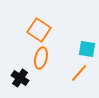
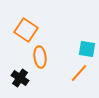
orange square: moved 13 px left
orange ellipse: moved 1 px left, 1 px up; rotated 20 degrees counterclockwise
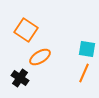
orange ellipse: rotated 65 degrees clockwise
orange line: moved 5 px right; rotated 18 degrees counterclockwise
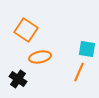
orange ellipse: rotated 20 degrees clockwise
orange line: moved 5 px left, 1 px up
black cross: moved 2 px left, 1 px down
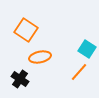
cyan square: rotated 24 degrees clockwise
orange line: rotated 18 degrees clockwise
black cross: moved 2 px right
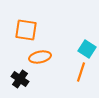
orange square: rotated 25 degrees counterclockwise
orange line: moved 2 px right; rotated 24 degrees counterclockwise
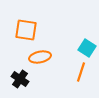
cyan square: moved 1 px up
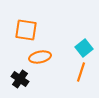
cyan square: moved 3 px left; rotated 18 degrees clockwise
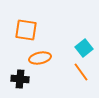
orange ellipse: moved 1 px down
orange line: rotated 54 degrees counterclockwise
black cross: rotated 30 degrees counterclockwise
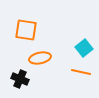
orange line: rotated 42 degrees counterclockwise
black cross: rotated 18 degrees clockwise
